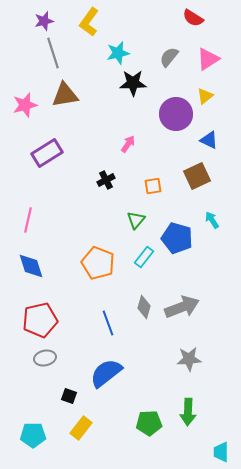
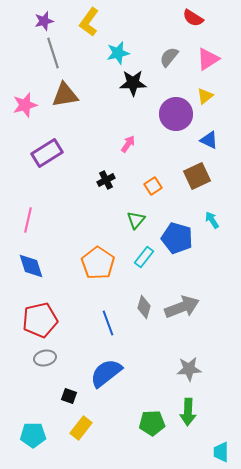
orange square: rotated 24 degrees counterclockwise
orange pentagon: rotated 12 degrees clockwise
gray star: moved 10 px down
green pentagon: moved 3 px right
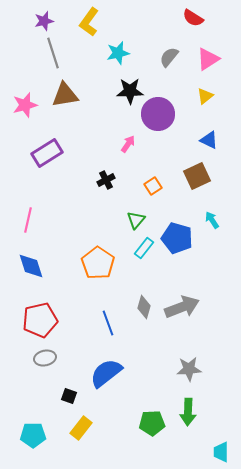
black star: moved 3 px left, 8 px down
purple circle: moved 18 px left
cyan rectangle: moved 9 px up
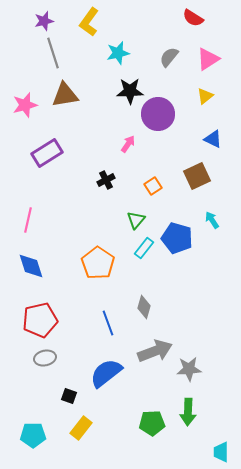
blue triangle: moved 4 px right, 1 px up
gray arrow: moved 27 px left, 44 px down
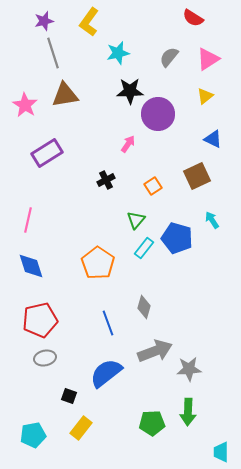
pink star: rotated 25 degrees counterclockwise
cyan pentagon: rotated 10 degrees counterclockwise
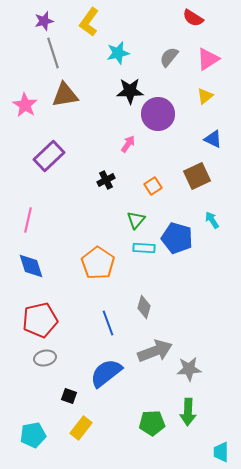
purple rectangle: moved 2 px right, 3 px down; rotated 12 degrees counterclockwise
cyan rectangle: rotated 55 degrees clockwise
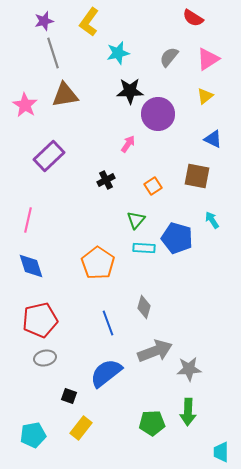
brown square: rotated 36 degrees clockwise
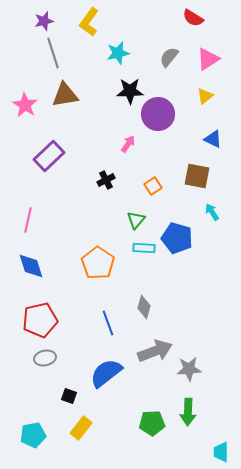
cyan arrow: moved 8 px up
